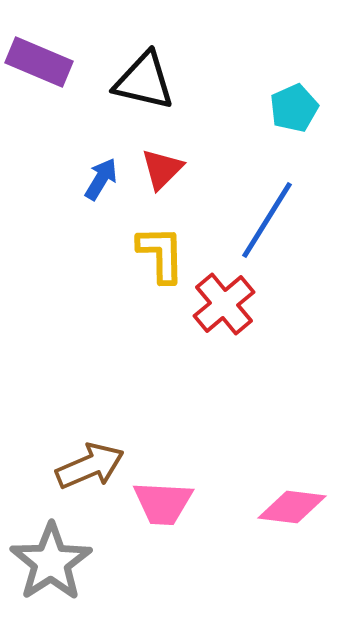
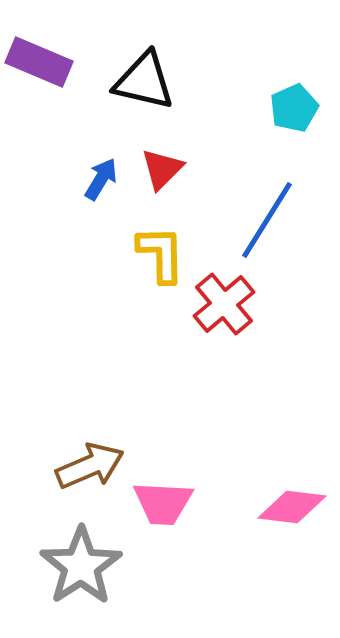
gray star: moved 30 px right, 4 px down
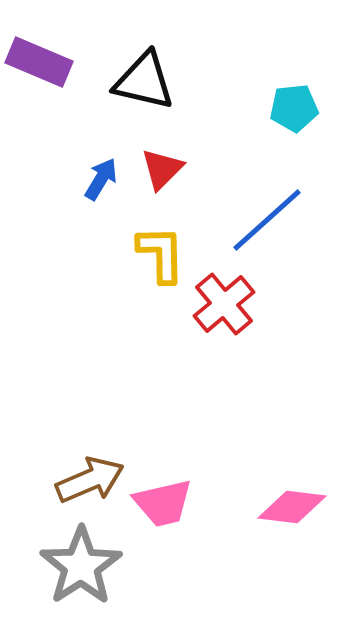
cyan pentagon: rotated 18 degrees clockwise
blue line: rotated 16 degrees clockwise
brown arrow: moved 14 px down
pink trapezoid: rotated 16 degrees counterclockwise
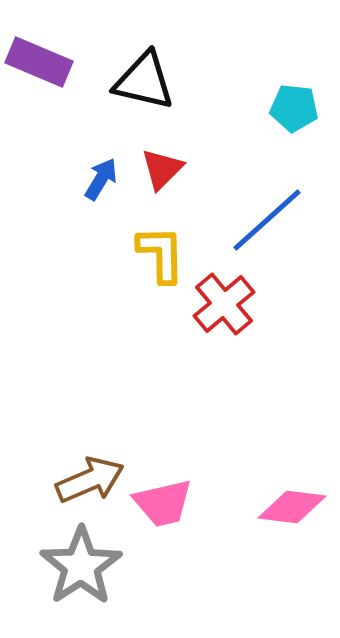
cyan pentagon: rotated 12 degrees clockwise
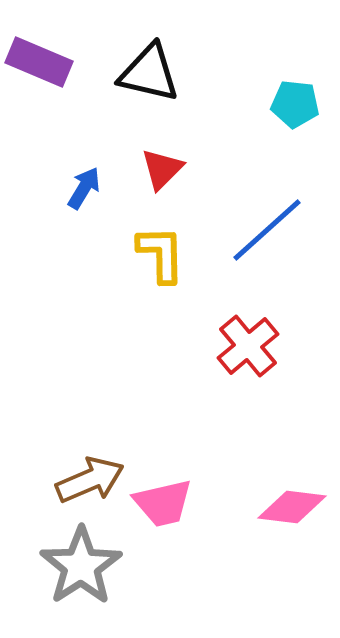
black triangle: moved 5 px right, 8 px up
cyan pentagon: moved 1 px right, 4 px up
blue arrow: moved 17 px left, 9 px down
blue line: moved 10 px down
red cross: moved 24 px right, 42 px down
